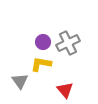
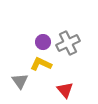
yellow L-shape: rotated 15 degrees clockwise
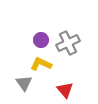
purple circle: moved 2 px left, 2 px up
gray triangle: moved 4 px right, 2 px down
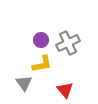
yellow L-shape: moved 1 px right; rotated 145 degrees clockwise
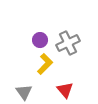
purple circle: moved 1 px left
yellow L-shape: moved 3 px right; rotated 35 degrees counterclockwise
gray triangle: moved 9 px down
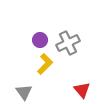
red triangle: moved 17 px right
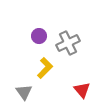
purple circle: moved 1 px left, 4 px up
yellow L-shape: moved 4 px down
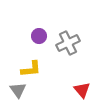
yellow L-shape: moved 14 px left, 1 px down; rotated 40 degrees clockwise
gray triangle: moved 6 px left, 2 px up
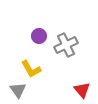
gray cross: moved 2 px left, 2 px down
yellow L-shape: rotated 65 degrees clockwise
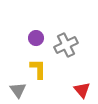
purple circle: moved 3 px left, 2 px down
yellow L-shape: moved 7 px right; rotated 150 degrees counterclockwise
